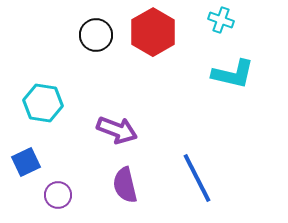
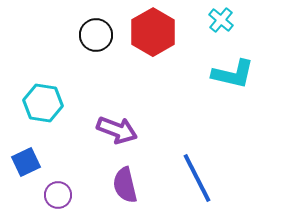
cyan cross: rotated 20 degrees clockwise
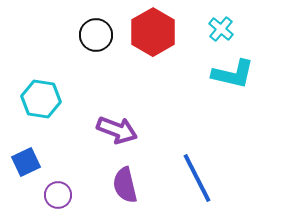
cyan cross: moved 9 px down
cyan hexagon: moved 2 px left, 4 px up
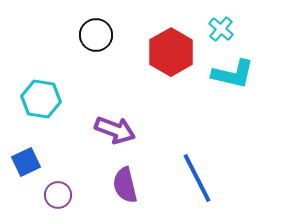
red hexagon: moved 18 px right, 20 px down
purple arrow: moved 2 px left
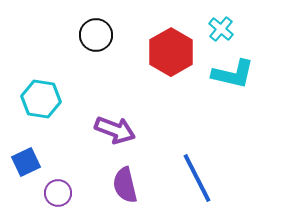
purple circle: moved 2 px up
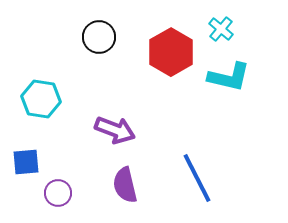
black circle: moved 3 px right, 2 px down
cyan L-shape: moved 4 px left, 3 px down
blue square: rotated 20 degrees clockwise
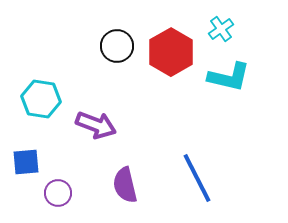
cyan cross: rotated 15 degrees clockwise
black circle: moved 18 px right, 9 px down
purple arrow: moved 19 px left, 5 px up
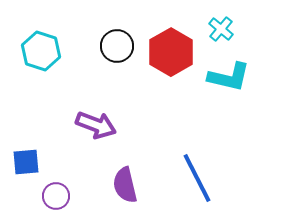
cyan cross: rotated 15 degrees counterclockwise
cyan hexagon: moved 48 px up; rotated 9 degrees clockwise
purple circle: moved 2 px left, 3 px down
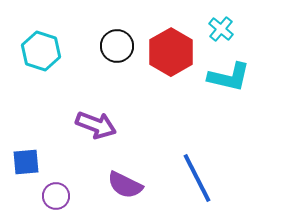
purple semicircle: rotated 51 degrees counterclockwise
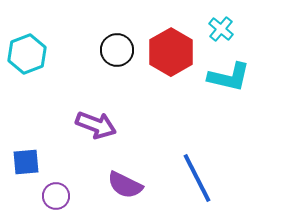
black circle: moved 4 px down
cyan hexagon: moved 14 px left, 3 px down; rotated 21 degrees clockwise
